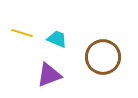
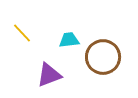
yellow line: rotated 30 degrees clockwise
cyan trapezoid: moved 12 px right, 1 px down; rotated 30 degrees counterclockwise
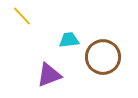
yellow line: moved 17 px up
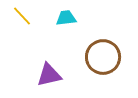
cyan trapezoid: moved 3 px left, 22 px up
purple triangle: rotated 8 degrees clockwise
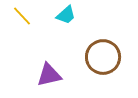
cyan trapezoid: moved 3 px up; rotated 145 degrees clockwise
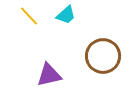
yellow line: moved 7 px right
brown circle: moved 1 px up
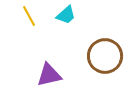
yellow line: rotated 15 degrees clockwise
brown circle: moved 2 px right
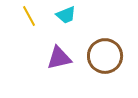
cyan trapezoid: rotated 20 degrees clockwise
purple triangle: moved 10 px right, 17 px up
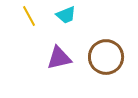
brown circle: moved 1 px right, 1 px down
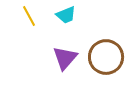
purple triangle: moved 6 px right; rotated 36 degrees counterclockwise
